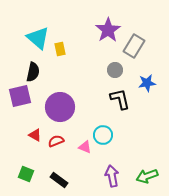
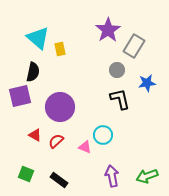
gray circle: moved 2 px right
red semicircle: rotated 21 degrees counterclockwise
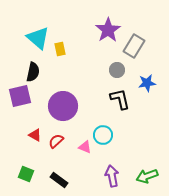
purple circle: moved 3 px right, 1 px up
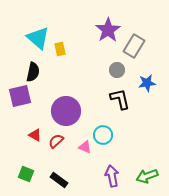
purple circle: moved 3 px right, 5 px down
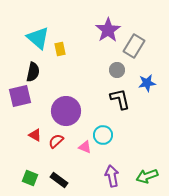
green square: moved 4 px right, 4 px down
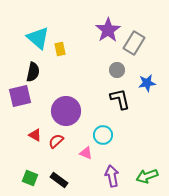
gray rectangle: moved 3 px up
pink triangle: moved 1 px right, 6 px down
